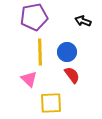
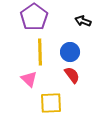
purple pentagon: rotated 24 degrees counterclockwise
blue circle: moved 3 px right
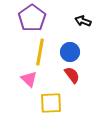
purple pentagon: moved 2 px left, 1 px down
yellow line: rotated 12 degrees clockwise
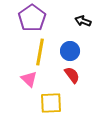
blue circle: moved 1 px up
